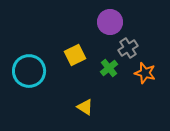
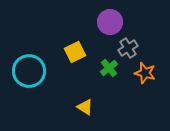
yellow square: moved 3 px up
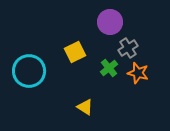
orange star: moved 7 px left
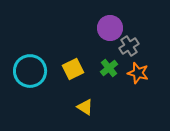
purple circle: moved 6 px down
gray cross: moved 1 px right, 2 px up
yellow square: moved 2 px left, 17 px down
cyan circle: moved 1 px right
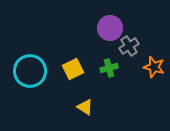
green cross: rotated 24 degrees clockwise
orange star: moved 16 px right, 6 px up
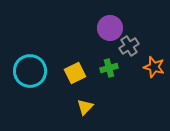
yellow square: moved 2 px right, 4 px down
yellow triangle: rotated 42 degrees clockwise
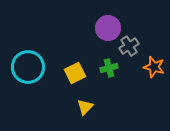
purple circle: moved 2 px left
cyan circle: moved 2 px left, 4 px up
